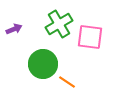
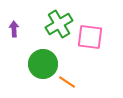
purple arrow: rotated 70 degrees counterclockwise
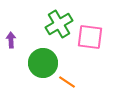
purple arrow: moved 3 px left, 11 px down
green circle: moved 1 px up
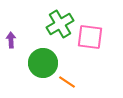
green cross: moved 1 px right
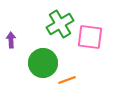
orange line: moved 2 px up; rotated 54 degrees counterclockwise
